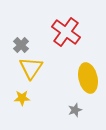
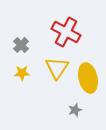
red cross: rotated 8 degrees counterclockwise
yellow triangle: moved 26 px right
yellow star: moved 25 px up
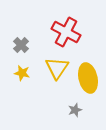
yellow star: rotated 14 degrees clockwise
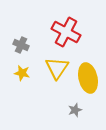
gray cross: rotated 21 degrees counterclockwise
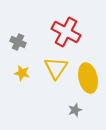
gray cross: moved 3 px left, 3 px up
yellow triangle: moved 1 px left
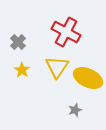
gray cross: rotated 21 degrees clockwise
yellow triangle: moved 1 px right, 1 px up
yellow star: moved 3 px up; rotated 21 degrees clockwise
yellow ellipse: rotated 52 degrees counterclockwise
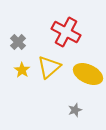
yellow triangle: moved 8 px left; rotated 15 degrees clockwise
yellow ellipse: moved 4 px up
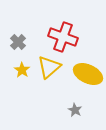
red cross: moved 3 px left, 5 px down; rotated 8 degrees counterclockwise
gray star: rotated 24 degrees counterclockwise
